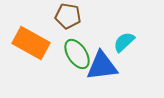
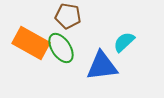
green ellipse: moved 16 px left, 6 px up
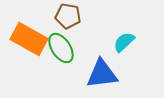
orange rectangle: moved 2 px left, 4 px up
blue triangle: moved 8 px down
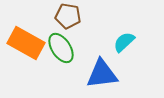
orange rectangle: moved 3 px left, 4 px down
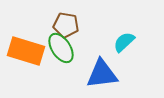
brown pentagon: moved 2 px left, 9 px down
orange rectangle: moved 8 px down; rotated 12 degrees counterclockwise
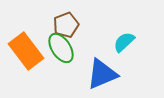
brown pentagon: rotated 30 degrees counterclockwise
orange rectangle: rotated 36 degrees clockwise
blue triangle: rotated 16 degrees counterclockwise
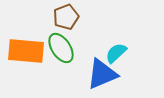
brown pentagon: moved 8 px up
cyan semicircle: moved 8 px left, 11 px down
orange rectangle: rotated 48 degrees counterclockwise
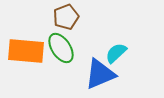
blue triangle: moved 2 px left
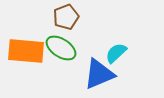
green ellipse: rotated 24 degrees counterclockwise
blue triangle: moved 1 px left
